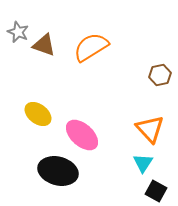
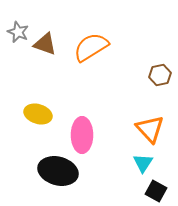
brown triangle: moved 1 px right, 1 px up
yellow ellipse: rotated 20 degrees counterclockwise
pink ellipse: rotated 48 degrees clockwise
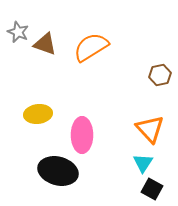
yellow ellipse: rotated 24 degrees counterclockwise
black square: moved 4 px left, 2 px up
